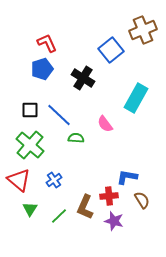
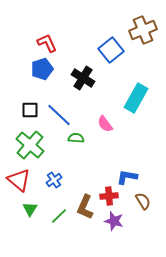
brown semicircle: moved 1 px right, 1 px down
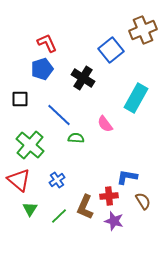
black square: moved 10 px left, 11 px up
blue cross: moved 3 px right
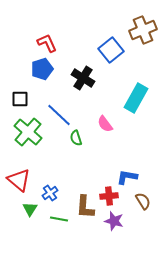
green semicircle: rotated 112 degrees counterclockwise
green cross: moved 2 px left, 13 px up
blue cross: moved 7 px left, 13 px down
brown L-shape: rotated 20 degrees counterclockwise
green line: moved 3 px down; rotated 54 degrees clockwise
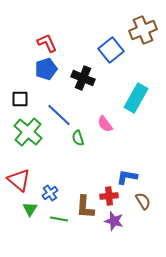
blue pentagon: moved 4 px right
black cross: rotated 10 degrees counterclockwise
green semicircle: moved 2 px right
